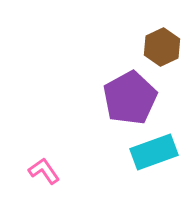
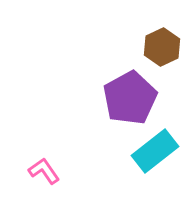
cyan rectangle: moved 1 px right, 1 px up; rotated 18 degrees counterclockwise
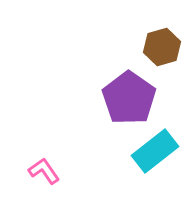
brown hexagon: rotated 9 degrees clockwise
purple pentagon: moved 1 px left; rotated 8 degrees counterclockwise
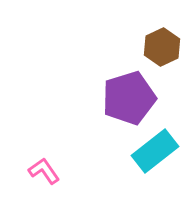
brown hexagon: rotated 9 degrees counterclockwise
purple pentagon: rotated 20 degrees clockwise
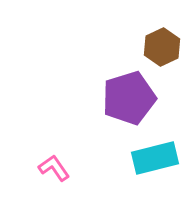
cyan rectangle: moved 7 px down; rotated 24 degrees clockwise
pink L-shape: moved 10 px right, 3 px up
